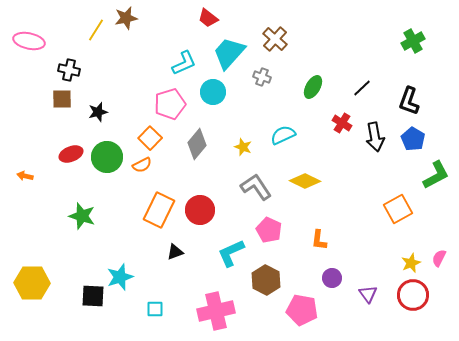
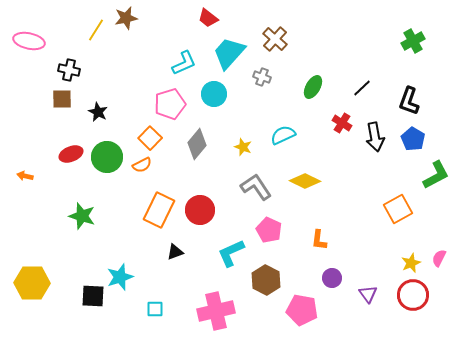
cyan circle at (213, 92): moved 1 px right, 2 px down
black star at (98, 112): rotated 30 degrees counterclockwise
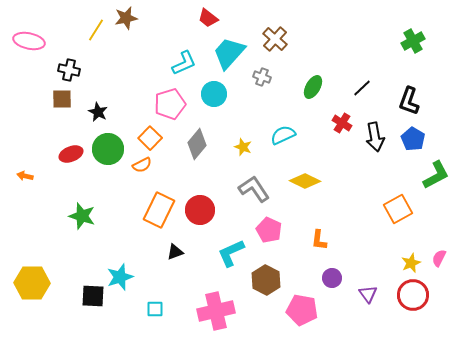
green circle at (107, 157): moved 1 px right, 8 px up
gray L-shape at (256, 187): moved 2 px left, 2 px down
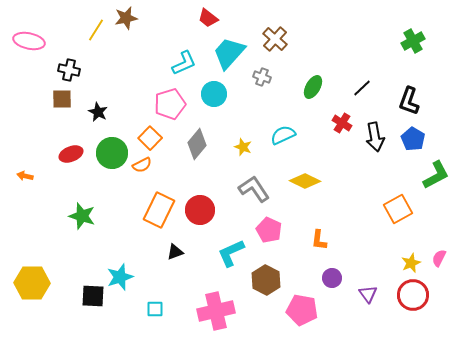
green circle at (108, 149): moved 4 px right, 4 px down
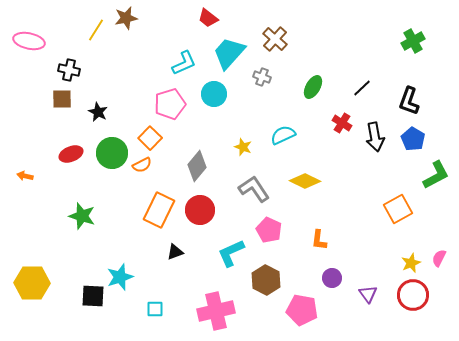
gray diamond at (197, 144): moved 22 px down
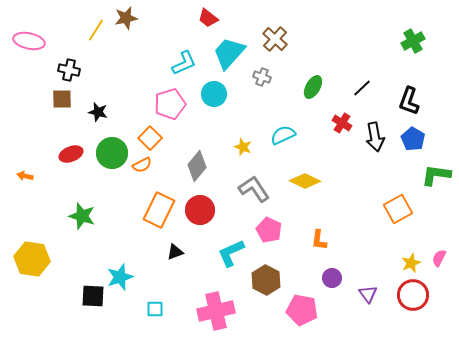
black star at (98, 112): rotated 12 degrees counterclockwise
green L-shape at (436, 175): rotated 144 degrees counterclockwise
yellow hexagon at (32, 283): moved 24 px up; rotated 8 degrees clockwise
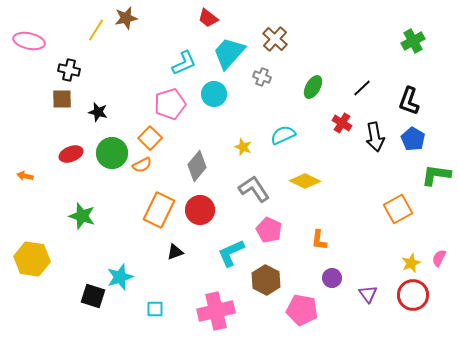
black square at (93, 296): rotated 15 degrees clockwise
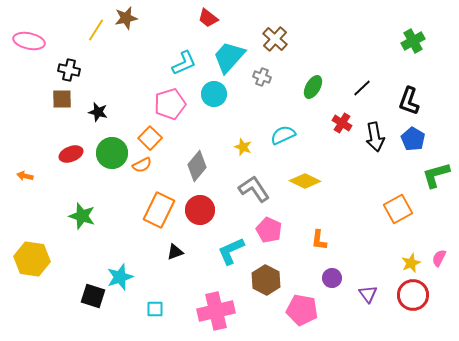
cyan trapezoid at (229, 53): moved 4 px down
green L-shape at (436, 175): rotated 24 degrees counterclockwise
cyan L-shape at (231, 253): moved 2 px up
